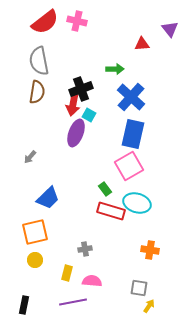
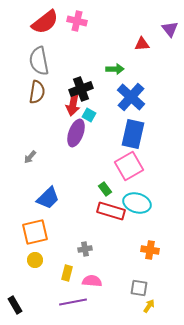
black rectangle: moved 9 px left; rotated 42 degrees counterclockwise
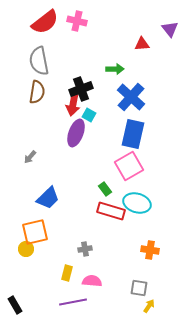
yellow circle: moved 9 px left, 11 px up
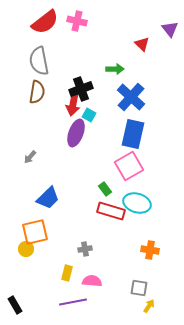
red triangle: rotated 49 degrees clockwise
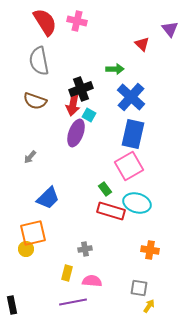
red semicircle: rotated 84 degrees counterclockwise
brown semicircle: moved 2 px left, 9 px down; rotated 100 degrees clockwise
orange square: moved 2 px left, 1 px down
black rectangle: moved 3 px left; rotated 18 degrees clockwise
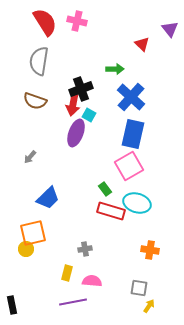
gray semicircle: rotated 20 degrees clockwise
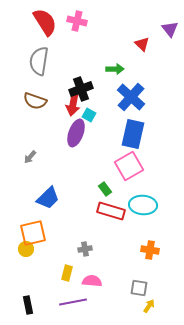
cyan ellipse: moved 6 px right, 2 px down; rotated 12 degrees counterclockwise
black rectangle: moved 16 px right
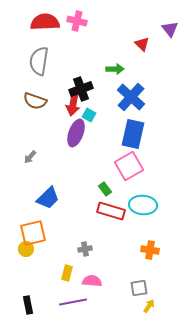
red semicircle: rotated 60 degrees counterclockwise
gray square: rotated 18 degrees counterclockwise
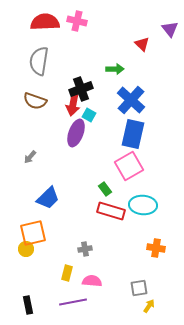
blue cross: moved 3 px down
orange cross: moved 6 px right, 2 px up
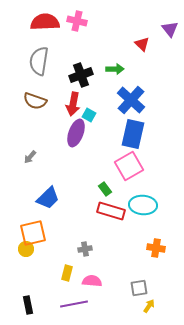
black cross: moved 14 px up
purple line: moved 1 px right, 2 px down
